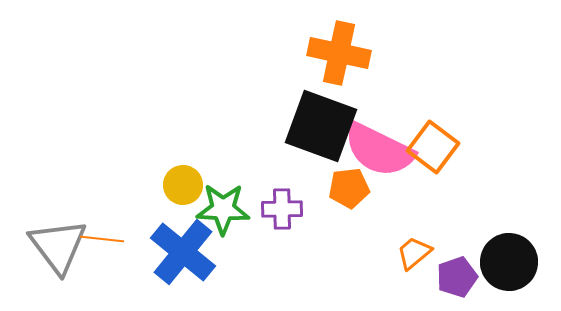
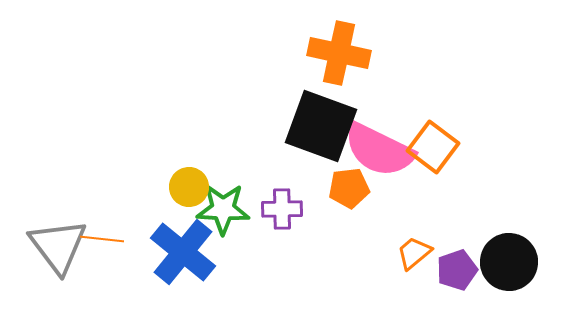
yellow circle: moved 6 px right, 2 px down
purple pentagon: moved 7 px up
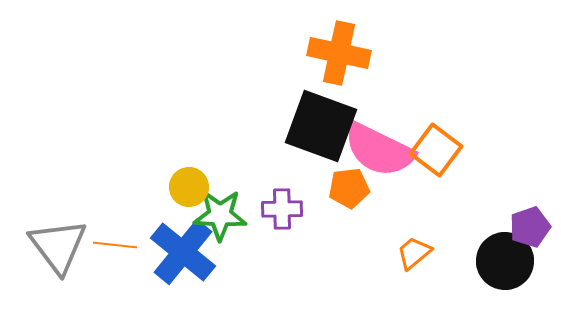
orange square: moved 3 px right, 3 px down
green star: moved 3 px left, 6 px down
orange line: moved 13 px right, 6 px down
black circle: moved 4 px left, 1 px up
purple pentagon: moved 73 px right, 43 px up
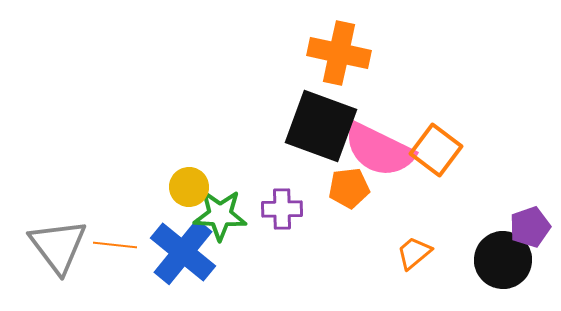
black circle: moved 2 px left, 1 px up
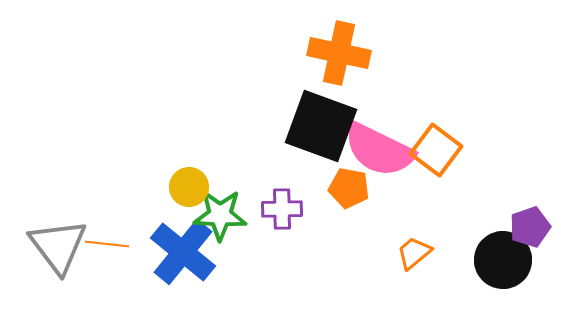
orange pentagon: rotated 18 degrees clockwise
orange line: moved 8 px left, 1 px up
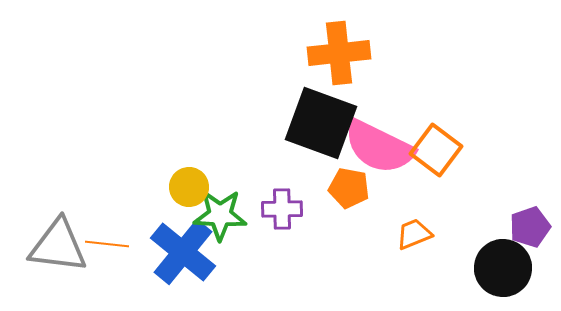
orange cross: rotated 18 degrees counterclockwise
black square: moved 3 px up
pink semicircle: moved 3 px up
gray triangle: rotated 46 degrees counterclockwise
orange trapezoid: moved 19 px up; rotated 18 degrees clockwise
black circle: moved 8 px down
